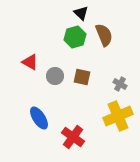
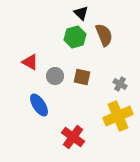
blue ellipse: moved 13 px up
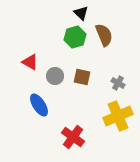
gray cross: moved 2 px left, 1 px up
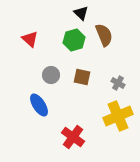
green hexagon: moved 1 px left, 3 px down
red triangle: moved 23 px up; rotated 12 degrees clockwise
gray circle: moved 4 px left, 1 px up
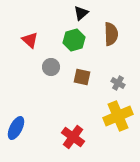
black triangle: rotated 35 degrees clockwise
brown semicircle: moved 7 px right, 1 px up; rotated 20 degrees clockwise
red triangle: moved 1 px down
gray circle: moved 8 px up
blue ellipse: moved 23 px left, 23 px down; rotated 60 degrees clockwise
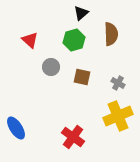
blue ellipse: rotated 60 degrees counterclockwise
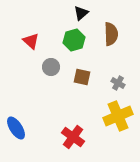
red triangle: moved 1 px right, 1 px down
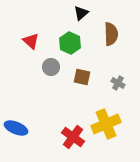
green hexagon: moved 4 px left, 3 px down; rotated 20 degrees counterclockwise
yellow cross: moved 12 px left, 8 px down
blue ellipse: rotated 35 degrees counterclockwise
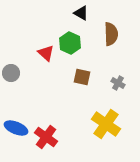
black triangle: rotated 49 degrees counterclockwise
red triangle: moved 15 px right, 12 px down
gray circle: moved 40 px left, 6 px down
yellow cross: rotated 32 degrees counterclockwise
red cross: moved 27 px left
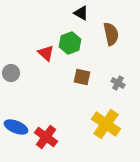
brown semicircle: rotated 10 degrees counterclockwise
green hexagon: rotated 15 degrees clockwise
blue ellipse: moved 1 px up
